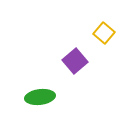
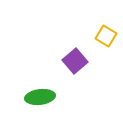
yellow square: moved 2 px right, 3 px down; rotated 10 degrees counterclockwise
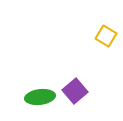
purple square: moved 30 px down
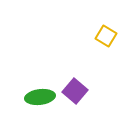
purple square: rotated 10 degrees counterclockwise
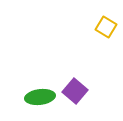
yellow square: moved 9 px up
